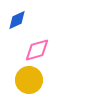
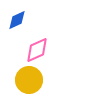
pink diamond: rotated 8 degrees counterclockwise
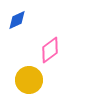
pink diamond: moved 13 px right; rotated 12 degrees counterclockwise
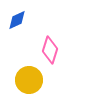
pink diamond: rotated 36 degrees counterclockwise
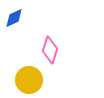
blue diamond: moved 3 px left, 2 px up
